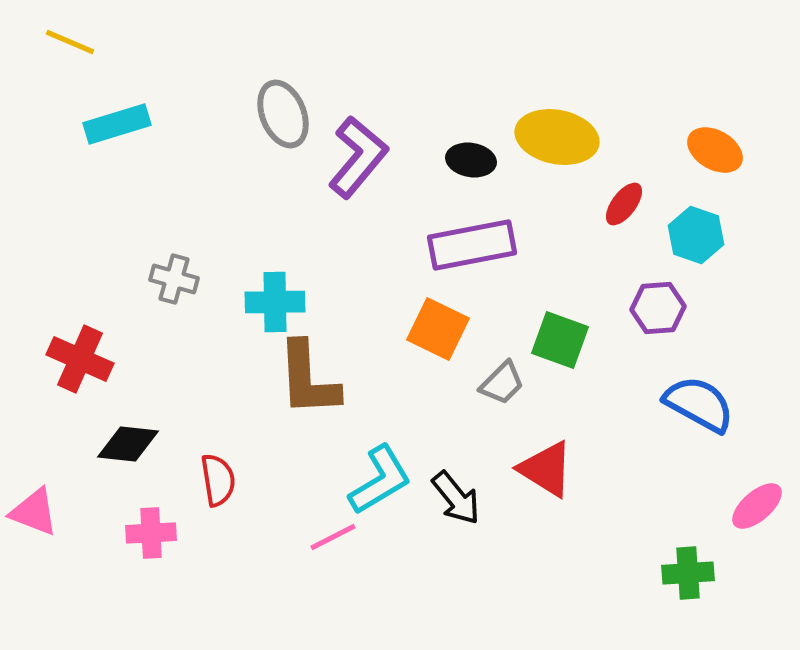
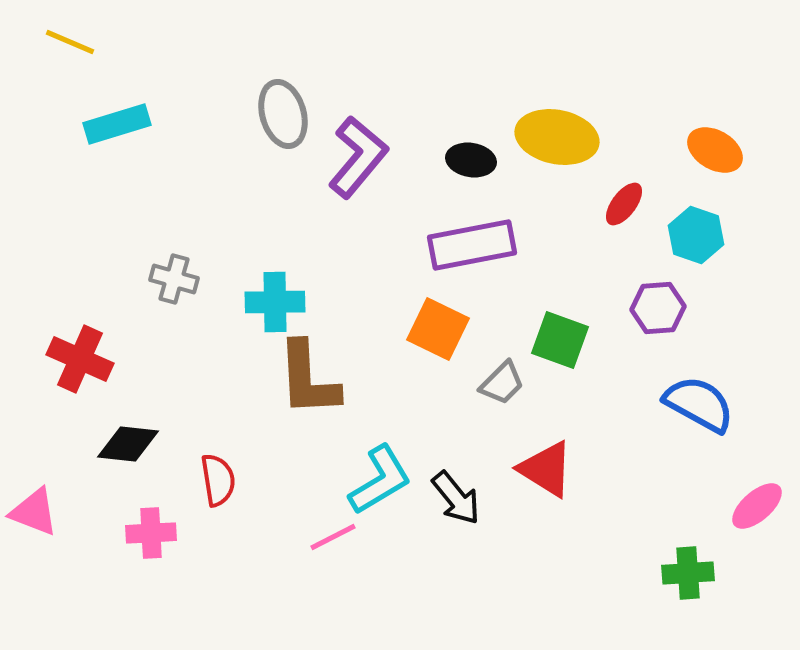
gray ellipse: rotated 6 degrees clockwise
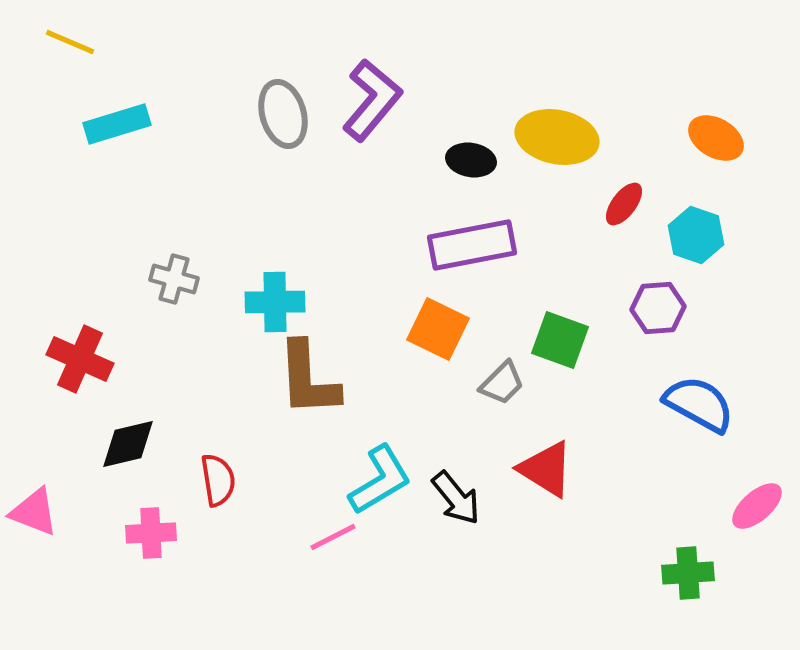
orange ellipse: moved 1 px right, 12 px up
purple L-shape: moved 14 px right, 57 px up
black diamond: rotated 20 degrees counterclockwise
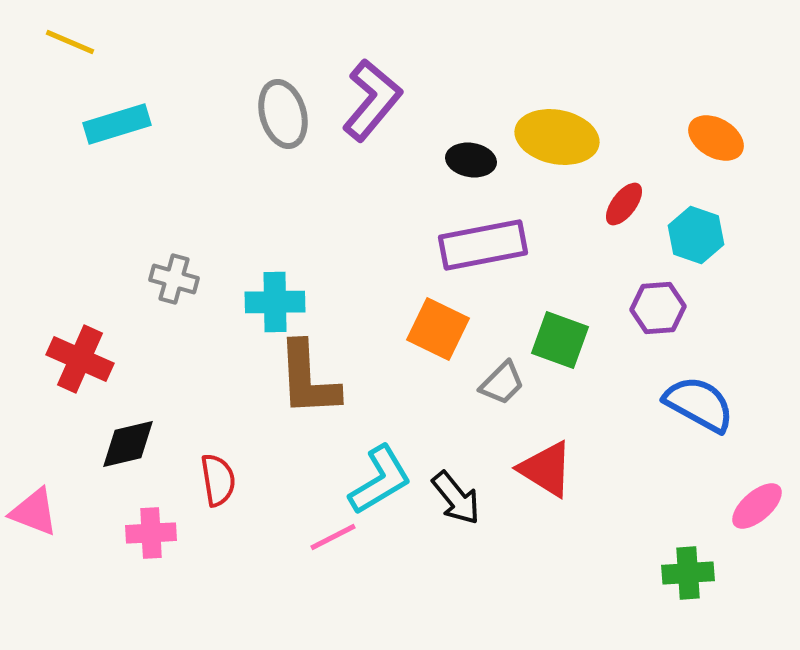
purple rectangle: moved 11 px right
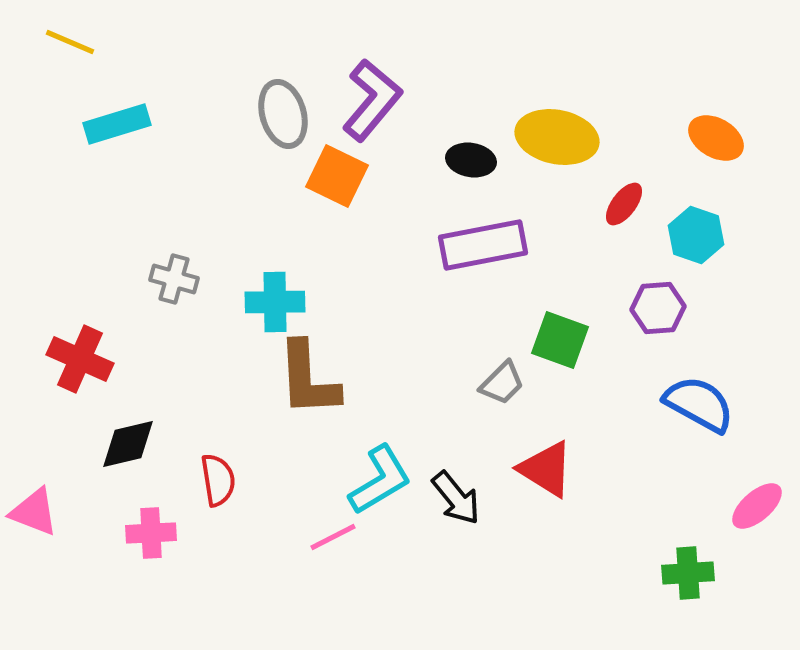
orange square: moved 101 px left, 153 px up
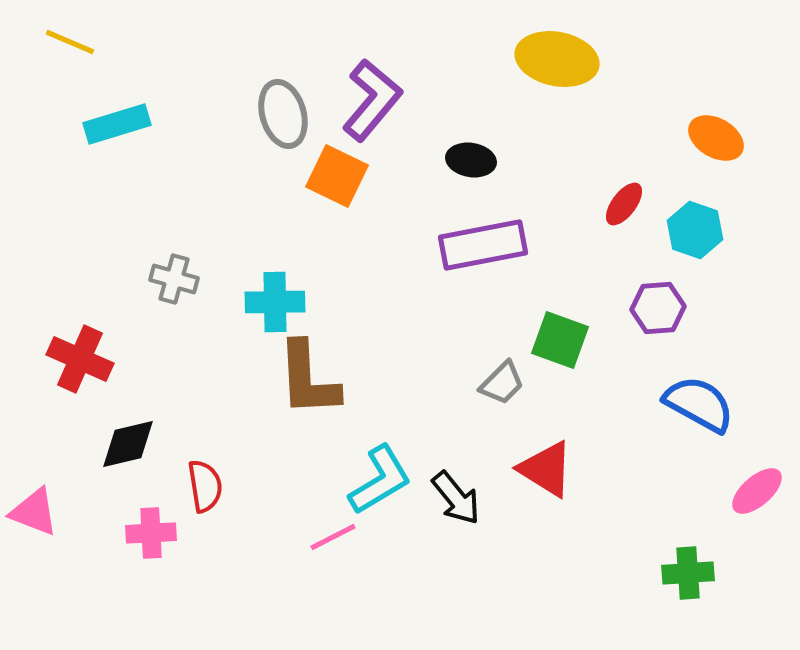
yellow ellipse: moved 78 px up
cyan hexagon: moved 1 px left, 5 px up
red semicircle: moved 13 px left, 6 px down
pink ellipse: moved 15 px up
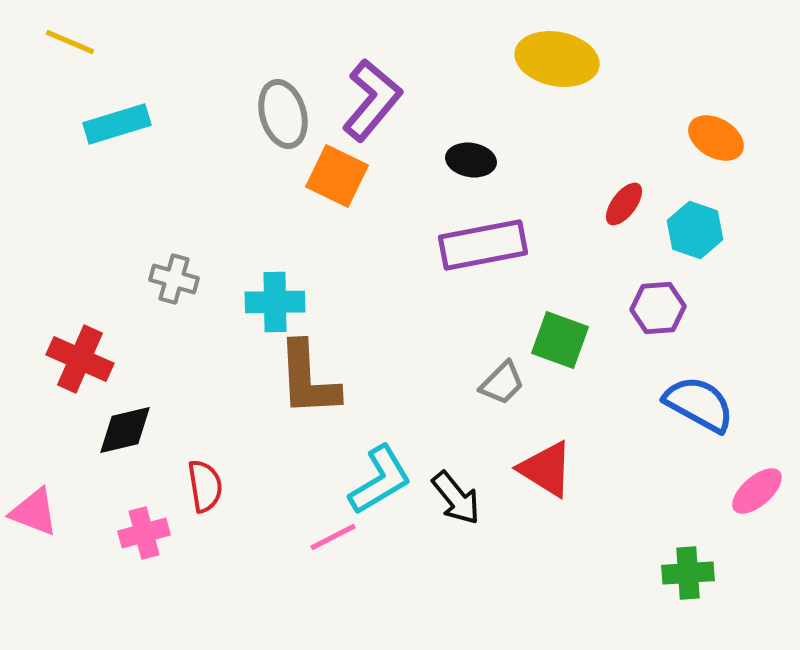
black diamond: moved 3 px left, 14 px up
pink cross: moved 7 px left; rotated 12 degrees counterclockwise
